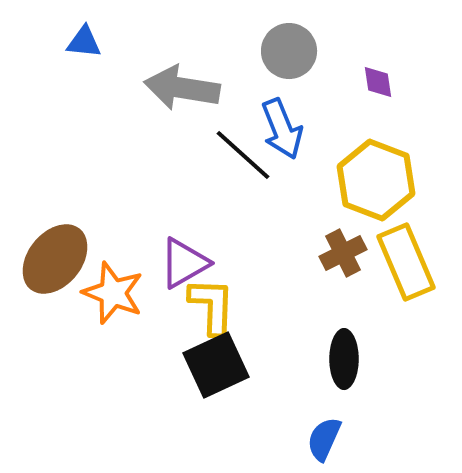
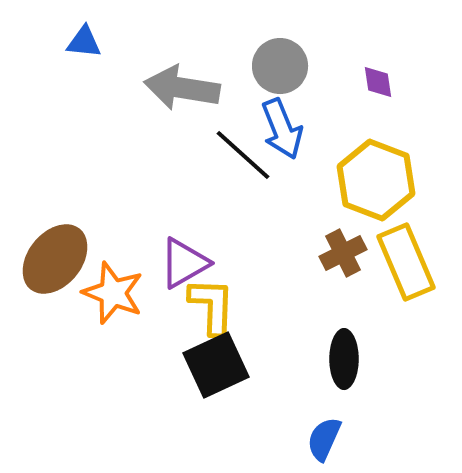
gray circle: moved 9 px left, 15 px down
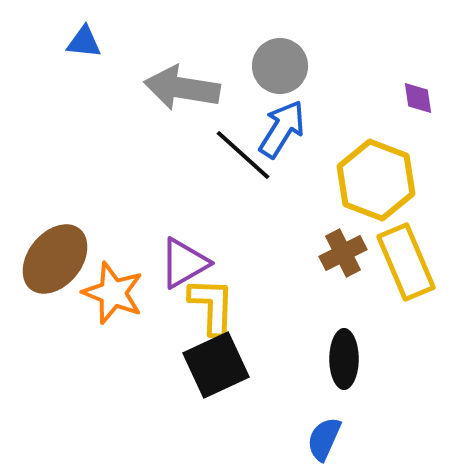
purple diamond: moved 40 px right, 16 px down
blue arrow: rotated 126 degrees counterclockwise
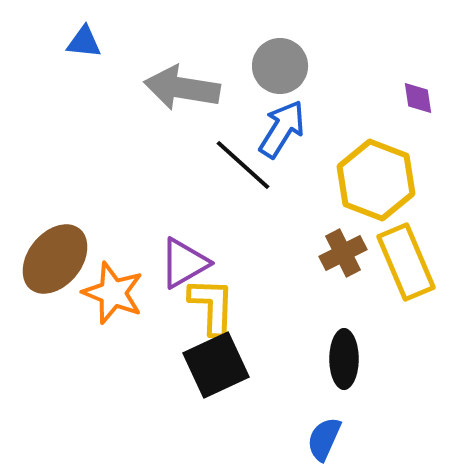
black line: moved 10 px down
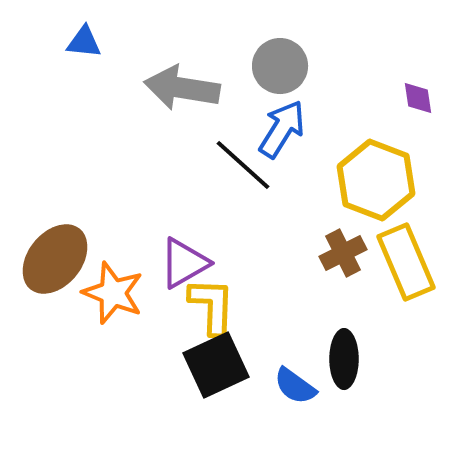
blue semicircle: moved 29 px left, 53 px up; rotated 78 degrees counterclockwise
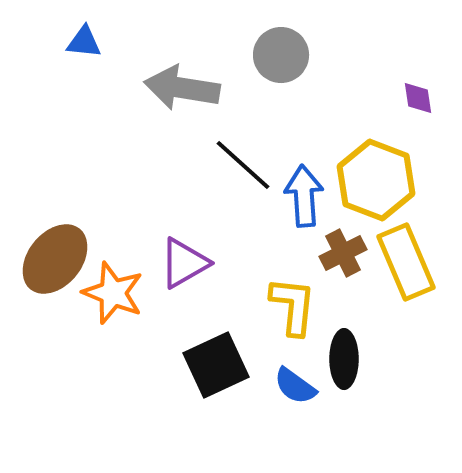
gray circle: moved 1 px right, 11 px up
blue arrow: moved 22 px right, 67 px down; rotated 36 degrees counterclockwise
yellow L-shape: moved 81 px right; rotated 4 degrees clockwise
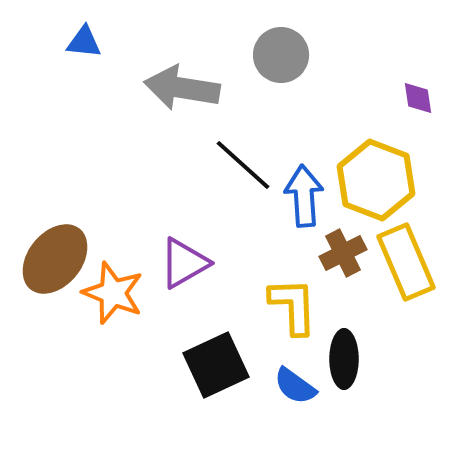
yellow L-shape: rotated 8 degrees counterclockwise
